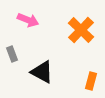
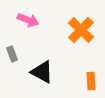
orange rectangle: rotated 18 degrees counterclockwise
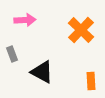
pink arrow: moved 3 px left; rotated 25 degrees counterclockwise
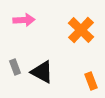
pink arrow: moved 1 px left
gray rectangle: moved 3 px right, 13 px down
orange rectangle: rotated 18 degrees counterclockwise
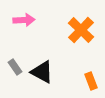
gray rectangle: rotated 14 degrees counterclockwise
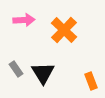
orange cross: moved 17 px left
gray rectangle: moved 1 px right, 2 px down
black triangle: moved 1 px right, 1 px down; rotated 30 degrees clockwise
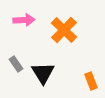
gray rectangle: moved 5 px up
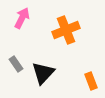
pink arrow: moved 2 px left, 2 px up; rotated 60 degrees counterclockwise
orange cross: moved 2 px right; rotated 24 degrees clockwise
black triangle: rotated 15 degrees clockwise
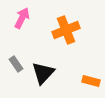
orange rectangle: rotated 54 degrees counterclockwise
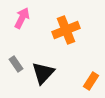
orange rectangle: rotated 72 degrees counterclockwise
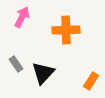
pink arrow: moved 1 px up
orange cross: rotated 20 degrees clockwise
